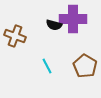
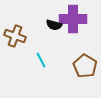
cyan line: moved 6 px left, 6 px up
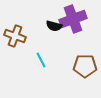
purple cross: rotated 20 degrees counterclockwise
black semicircle: moved 1 px down
brown pentagon: rotated 30 degrees counterclockwise
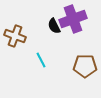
black semicircle: rotated 49 degrees clockwise
